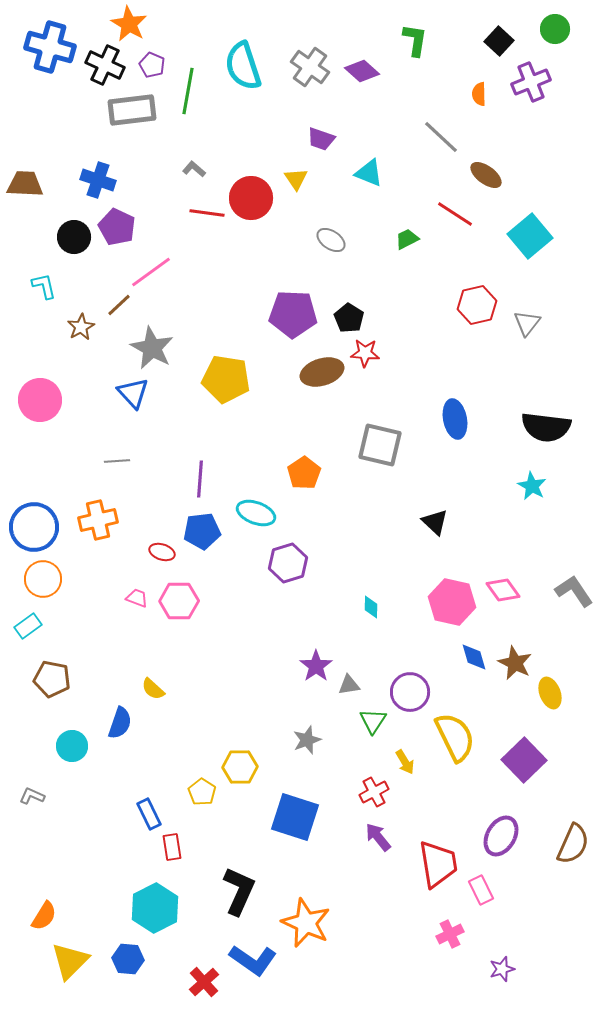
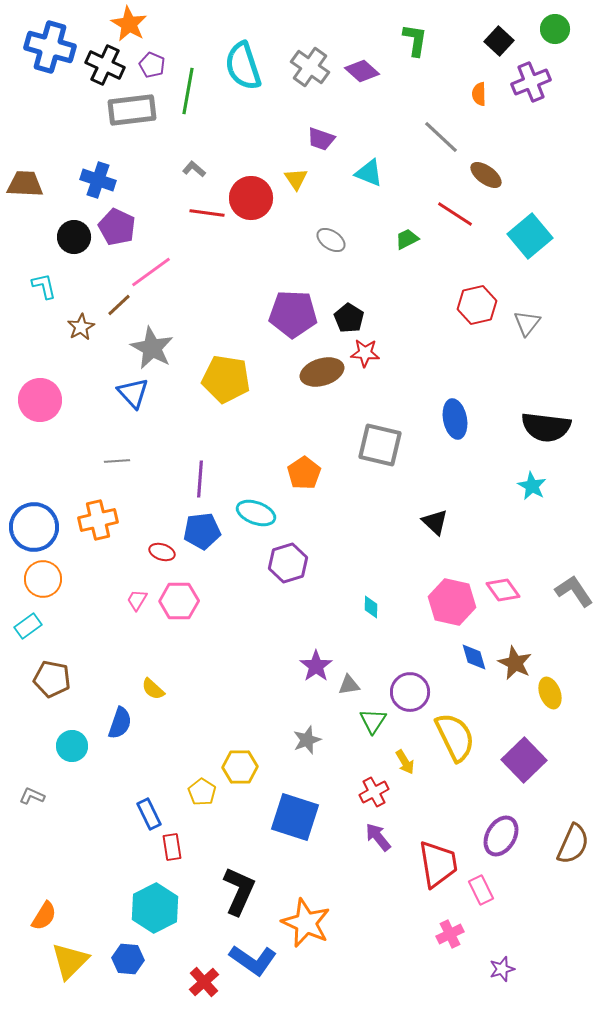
pink trapezoid at (137, 598): moved 2 px down; rotated 80 degrees counterclockwise
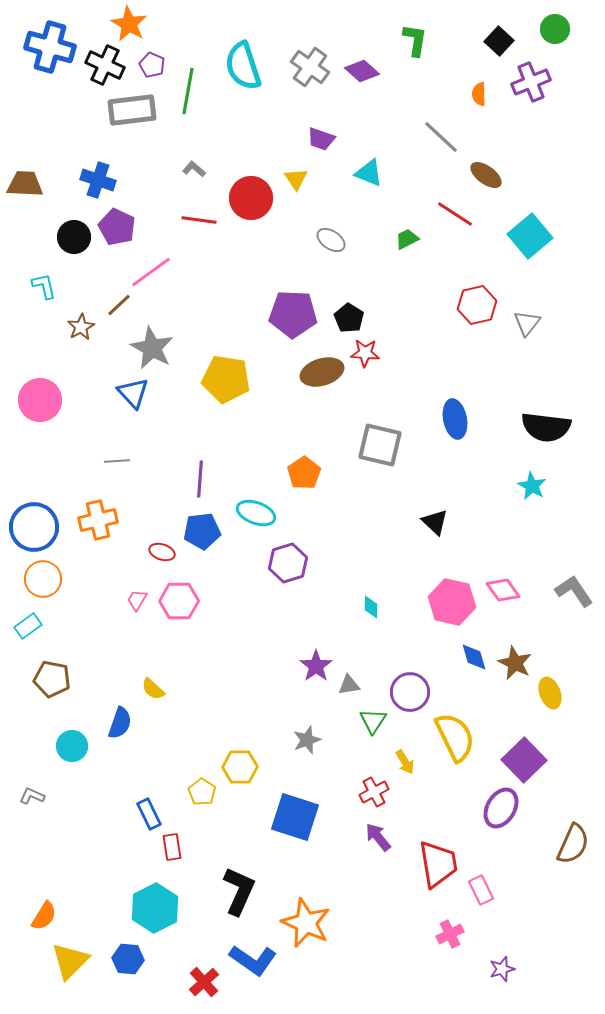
red line at (207, 213): moved 8 px left, 7 px down
purple ellipse at (501, 836): moved 28 px up
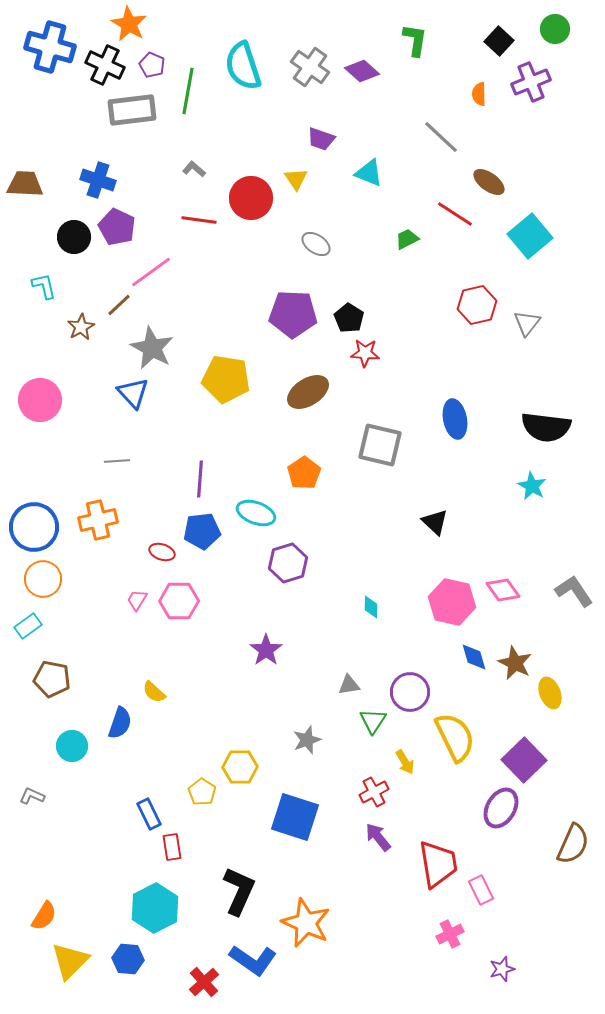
brown ellipse at (486, 175): moved 3 px right, 7 px down
gray ellipse at (331, 240): moved 15 px left, 4 px down
brown ellipse at (322, 372): moved 14 px left, 20 px down; rotated 15 degrees counterclockwise
purple star at (316, 666): moved 50 px left, 16 px up
yellow semicircle at (153, 689): moved 1 px right, 3 px down
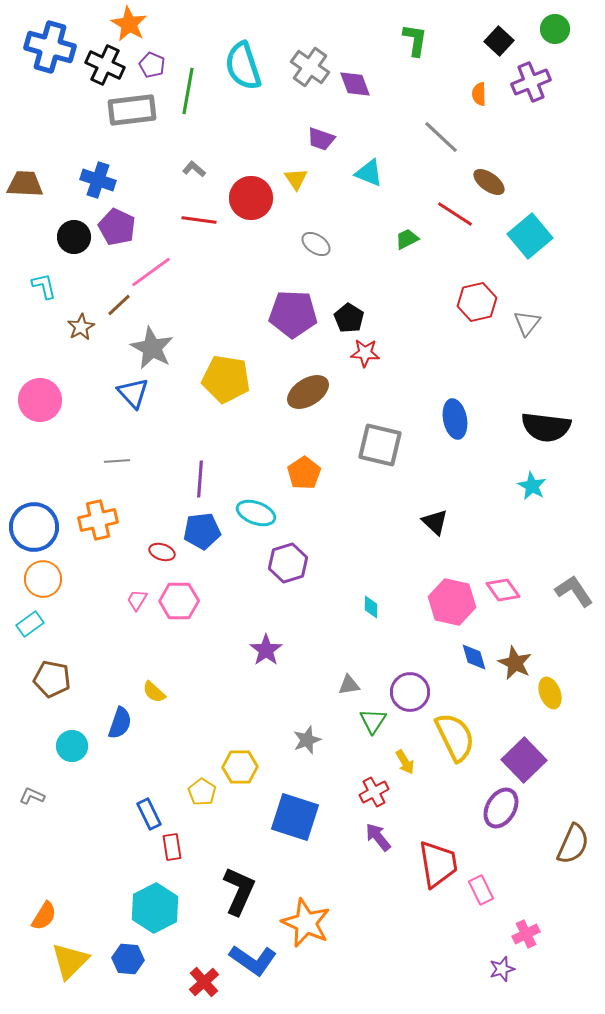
purple diamond at (362, 71): moved 7 px left, 13 px down; rotated 28 degrees clockwise
red hexagon at (477, 305): moved 3 px up
cyan rectangle at (28, 626): moved 2 px right, 2 px up
pink cross at (450, 934): moved 76 px right
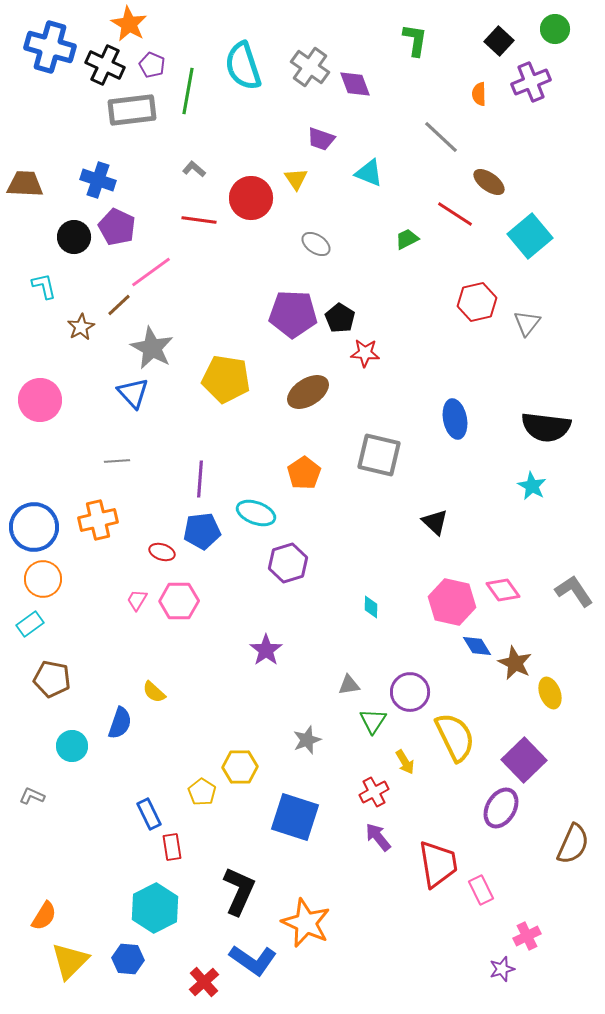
black pentagon at (349, 318): moved 9 px left
gray square at (380, 445): moved 1 px left, 10 px down
blue diamond at (474, 657): moved 3 px right, 11 px up; rotated 16 degrees counterclockwise
pink cross at (526, 934): moved 1 px right, 2 px down
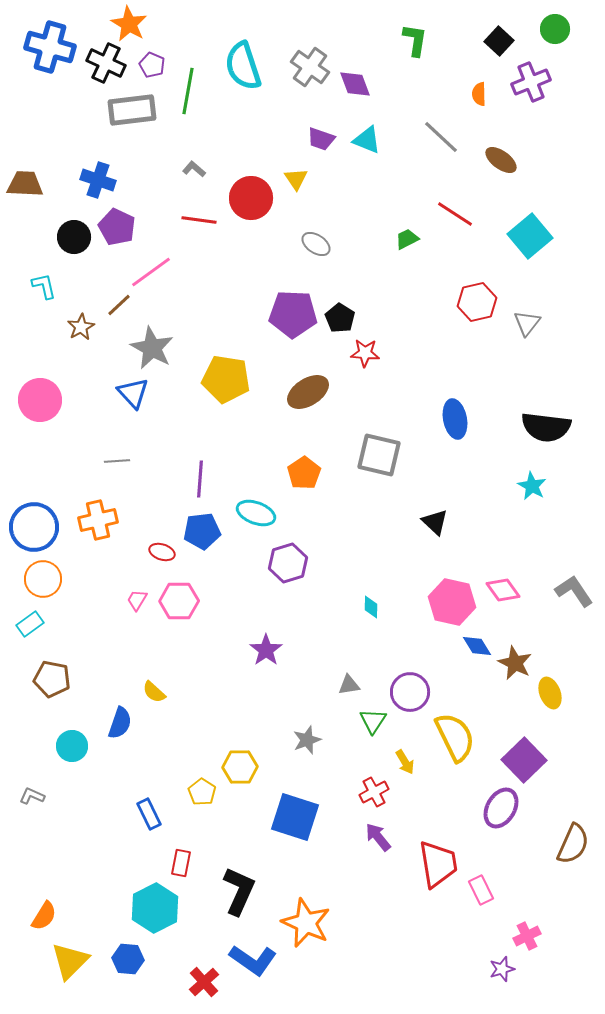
black cross at (105, 65): moved 1 px right, 2 px up
cyan triangle at (369, 173): moved 2 px left, 33 px up
brown ellipse at (489, 182): moved 12 px right, 22 px up
red rectangle at (172, 847): moved 9 px right, 16 px down; rotated 20 degrees clockwise
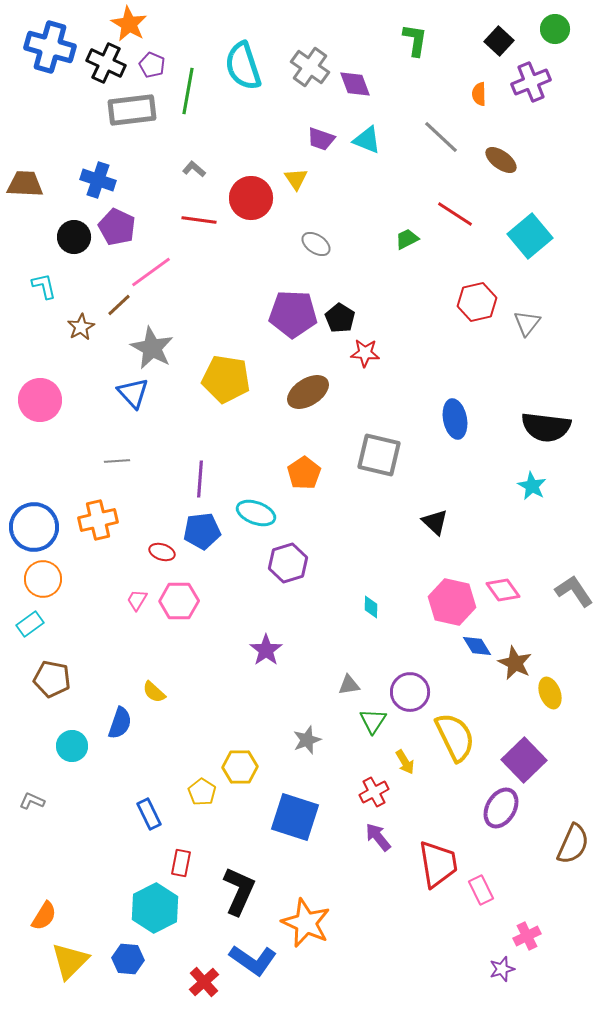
gray L-shape at (32, 796): moved 5 px down
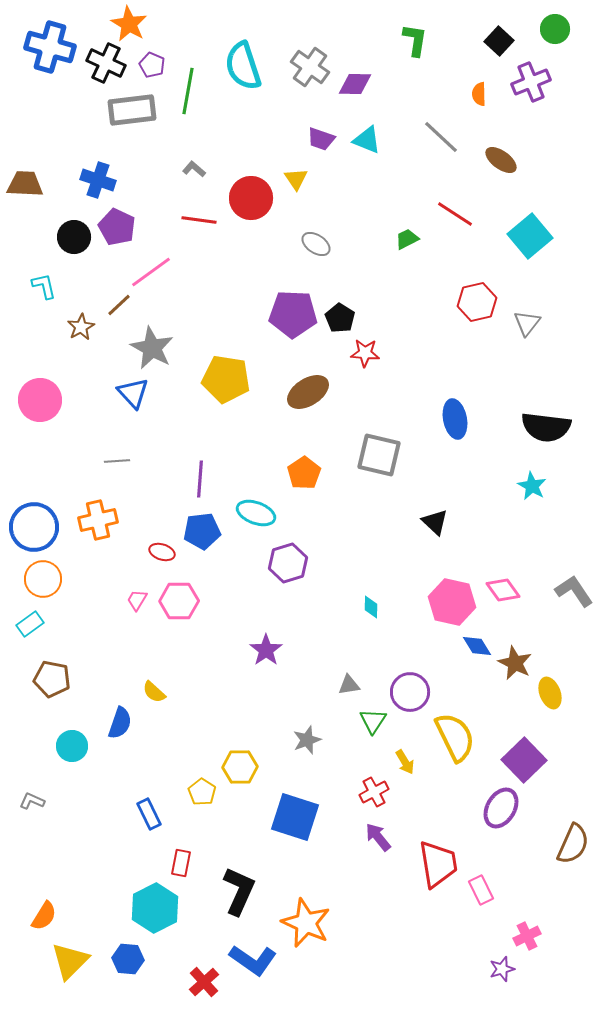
purple diamond at (355, 84): rotated 68 degrees counterclockwise
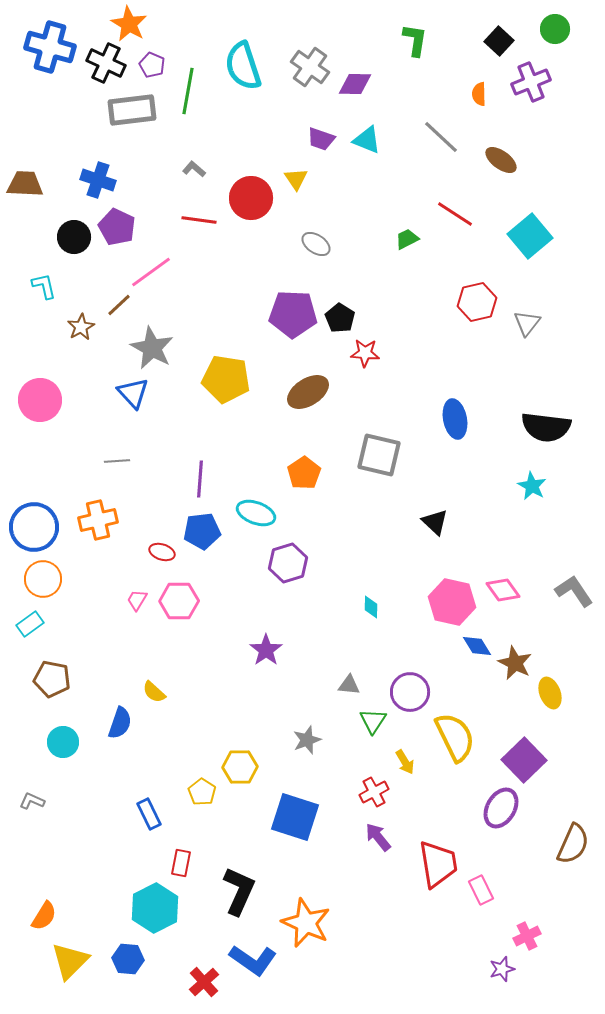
gray triangle at (349, 685): rotated 15 degrees clockwise
cyan circle at (72, 746): moved 9 px left, 4 px up
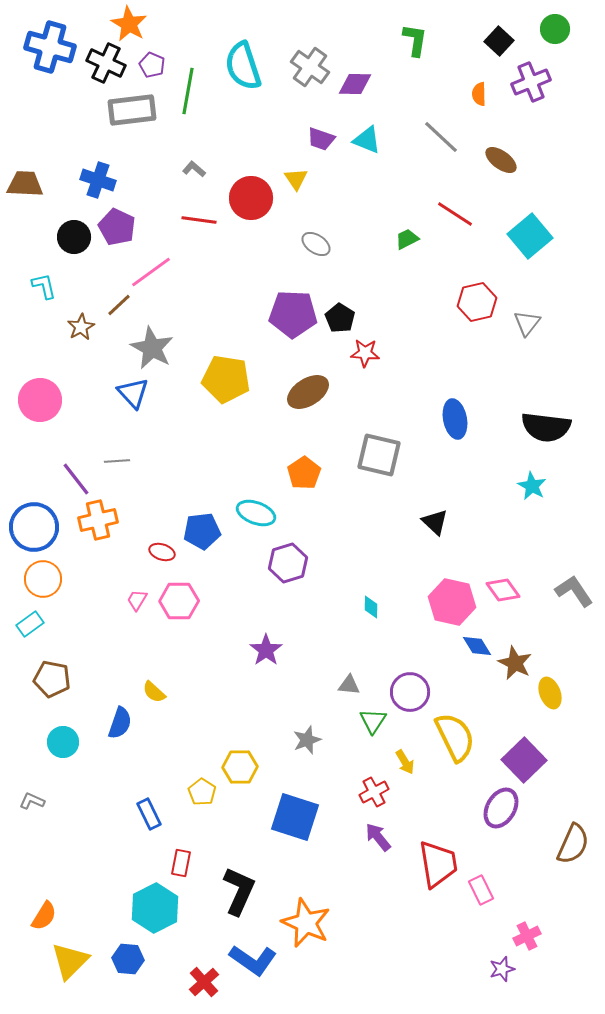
purple line at (200, 479): moved 124 px left; rotated 42 degrees counterclockwise
